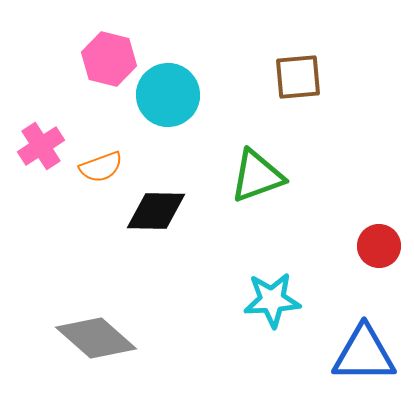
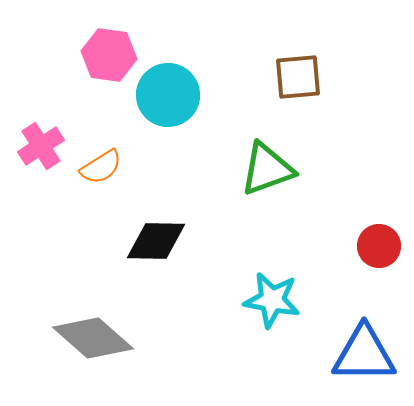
pink hexagon: moved 4 px up; rotated 6 degrees counterclockwise
orange semicircle: rotated 12 degrees counterclockwise
green triangle: moved 10 px right, 7 px up
black diamond: moved 30 px down
cyan star: rotated 14 degrees clockwise
gray diamond: moved 3 px left
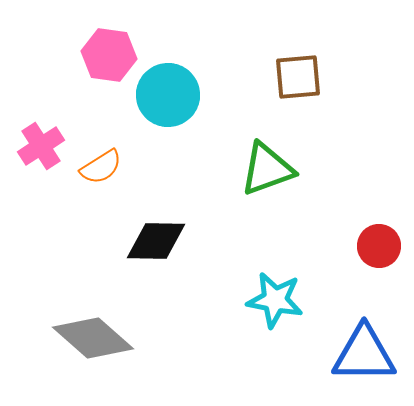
cyan star: moved 3 px right
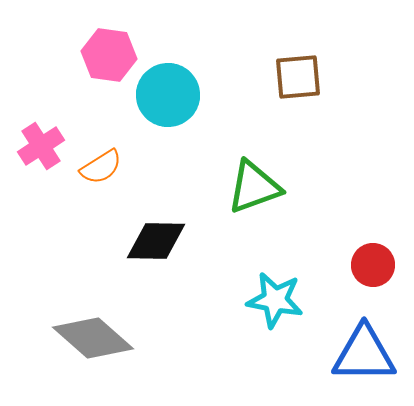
green triangle: moved 13 px left, 18 px down
red circle: moved 6 px left, 19 px down
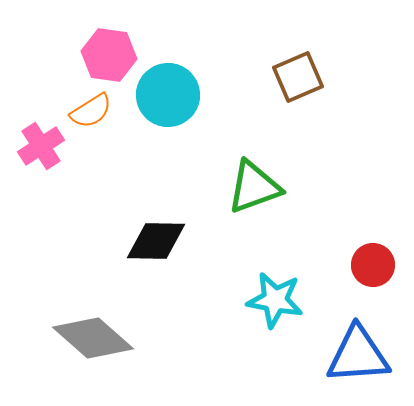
brown square: rotated 18 degrees counterclockwise
orange semicircle: moved 10 px left, 56 px up
blue triangle: moved 6 px left, 1 px down; rotated 4 degrees counterclockwise
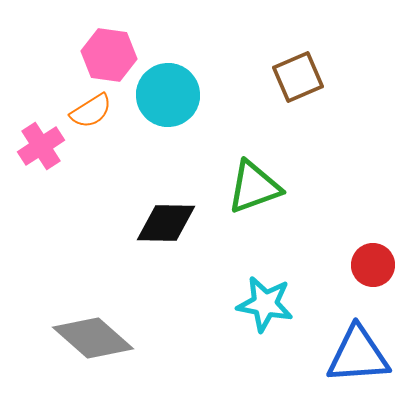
black diamond: moved 10 px right, 18 px up
cyan star: moved 10 px left, 4 px down
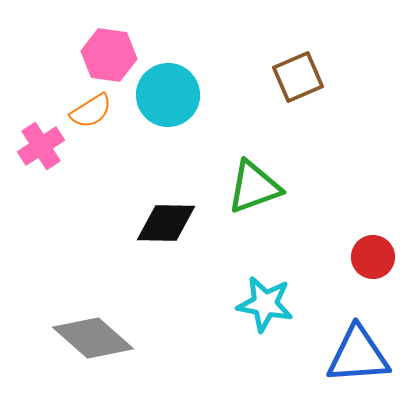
red circle: moved 8 px up
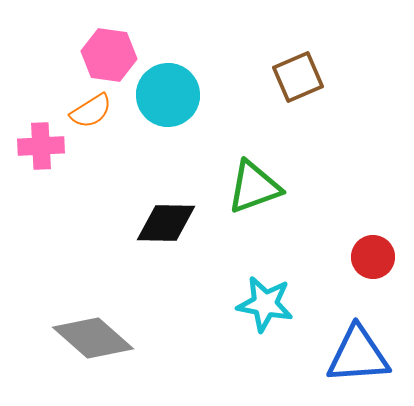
pink cross: rotated 30 degrees clockwise
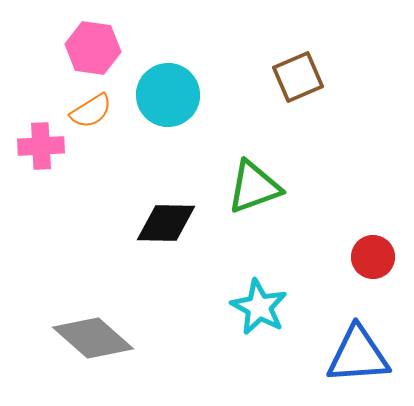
pink hexagon: moved 16 px left, 7 px up
cyan star: moved 6 px left, 3 px down; rotated 18 degrees clockwise
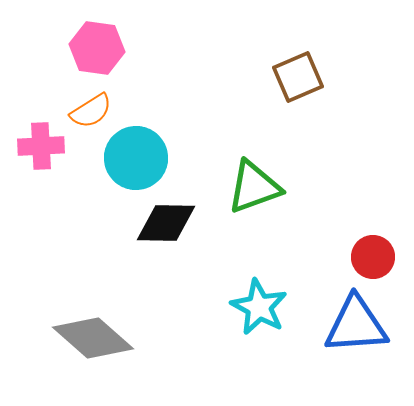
pink hexagon: moved 4 px right
cyan circle: moved 32 px left, 63 px down
blue triangle: moved 2 px left, 30 px up
